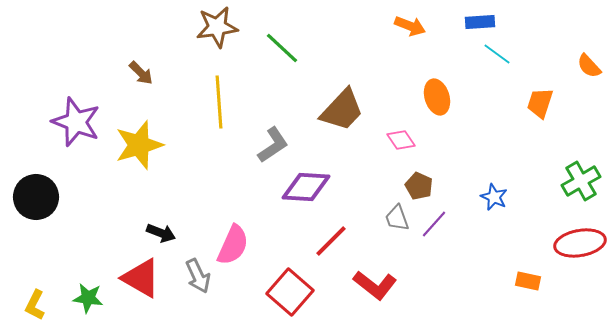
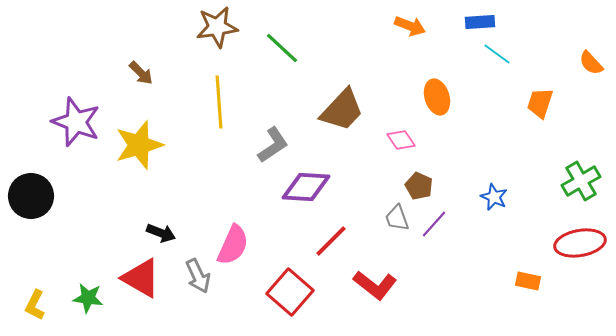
orange semicircle: moved 2 px right, 3 px up
black circle: moved 5 px left, 1 px up
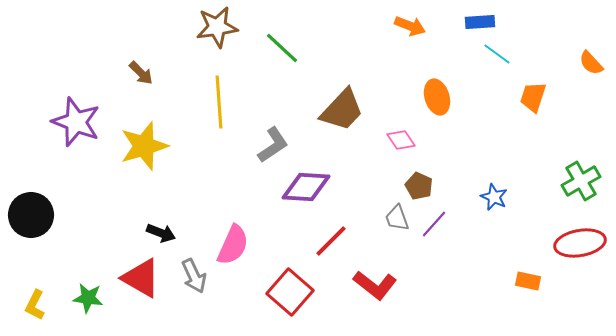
orange trapezoid: moved 7 px left, 6 px up
yellow star: moved 5 px right, 1 px down
black circle: moved 19 px down
gray arrow: moved 4 px left
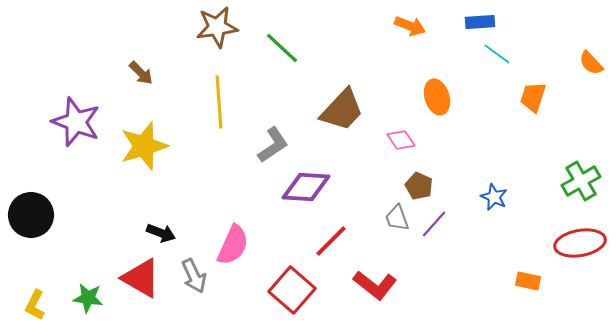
red square: moved 2 px right, 2 px up
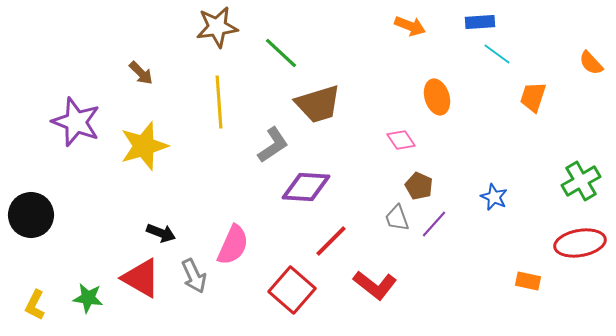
green line: moved 1 px left, 5 px down
brown trapezoid: moved 24 px left, 6 px up; rotated 30 degrees clockwise
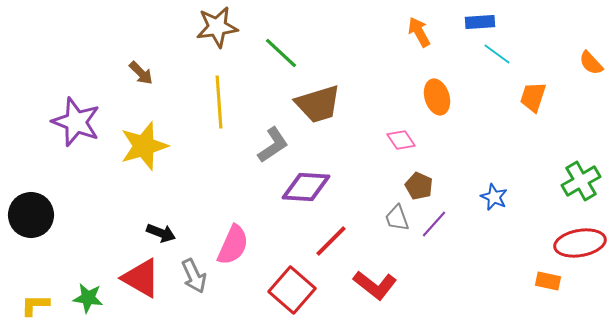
orange arrow: moved 9 px right, 6 px down; rotated 140 degrees counterclockwise
orange rectangle: moved 20 px right
yellow L-shape: rotated 64 degrees clockwise
